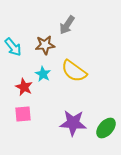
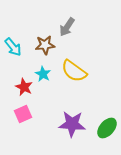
gray arrow: moved 2 px down
pink square: rotated 18 degrees counterclockwise
purple star: moved 1 px left, 1 px down
green ellipse: moved 1 px right
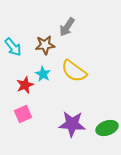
red star: moved 1 px right, 2 px up; rotated 24 degrees clockwise
green ellipse: rotated 30 degrees clockwise
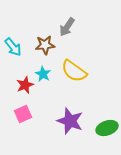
purple star: moved 2 px left, 3 px up; rotated 16 degrees clockwise
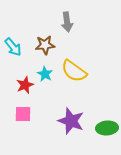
gray arrow: moved 5 px up; rotated 42 degrees counterclockwise
cyan star: moved 2 px right
pink square: rotated 24 degrees clockwise
purple star: moved 1 px right
green ellipse: rotated 15 degrees clockwise
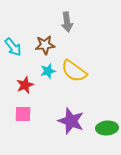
cyan star: moved 3 px right, 3 px up; rotated 28 degrees clockwise
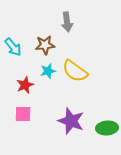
yellow semicircle: moved 1 px right
